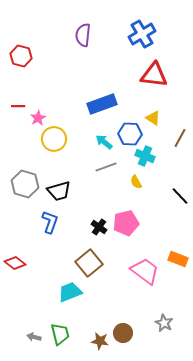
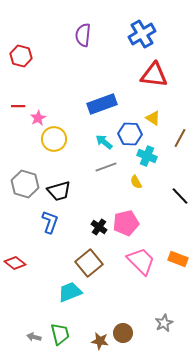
cyan cross: moved 2 px right
pink trapezoid: moved 4 px left, 10 px up; rotated 8 degrees clockwise
gray star: rotated 18 degrees clockwise
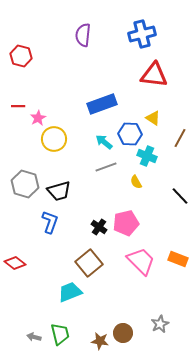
blue cross: rotated 16 degrees clockwise
gray star: moved 4 px left, 1 px down
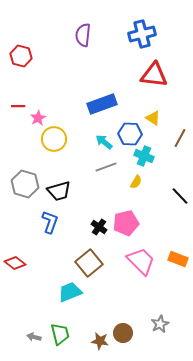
cyan cross: moved 3 px left
yellow semicircle: rotated 120 degrees counterclockwise
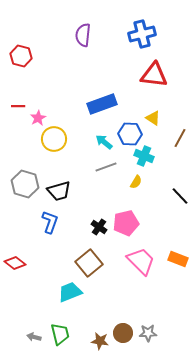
gray star: moved 12 px left, 9 px down; rotated 24 degrees clockwise
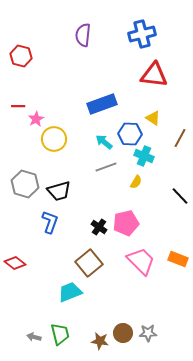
pink star: moved 2 px left, 1 px down
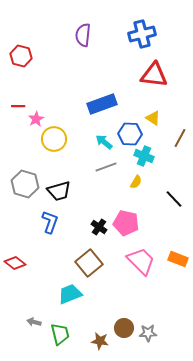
black line: moved 6 px left, 3 px down
pink pentagon: rotated 25 degrees clockwise
cyan trapezoid: moved 2 px down
brown circle: moved 1 px right, 5 px up
gray arrow: moved 15 px up
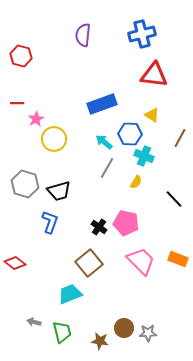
red line: moved 1 px left, 3 px up
yellow triangle: moved 1 px left, 3 px up
gray line: moved 1 px right, 1 px down; rotated 40 degrees counterclockwise
green trapezoid: moved 2 px right, 2 px up
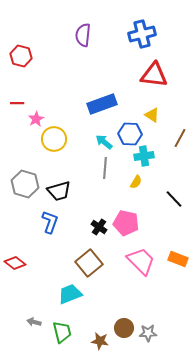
cyan cross: rotated 30 degrees counterclockwise
gray line: moved 2 px left; rotated 25 degrees counterclockwise
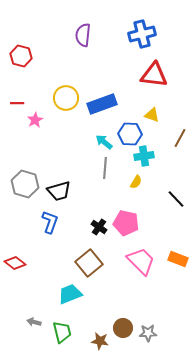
yellow triangle: rotated 14 degrees counterclockwise
pink star: moved 1 px left, 1 px down
yellow circle: moved 12 px right, 41 px up
black line: moved 2 px right
brown circle: moved 1 px left
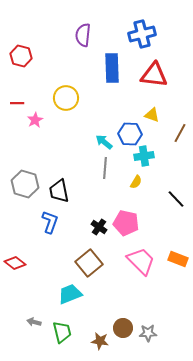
blue rectangle: moved 10 px right, 36 px up; rotated 72 degrees counterclockwise
brown line: moved 5 px up
black trapezoid: rotated 95 degrees clockwise
